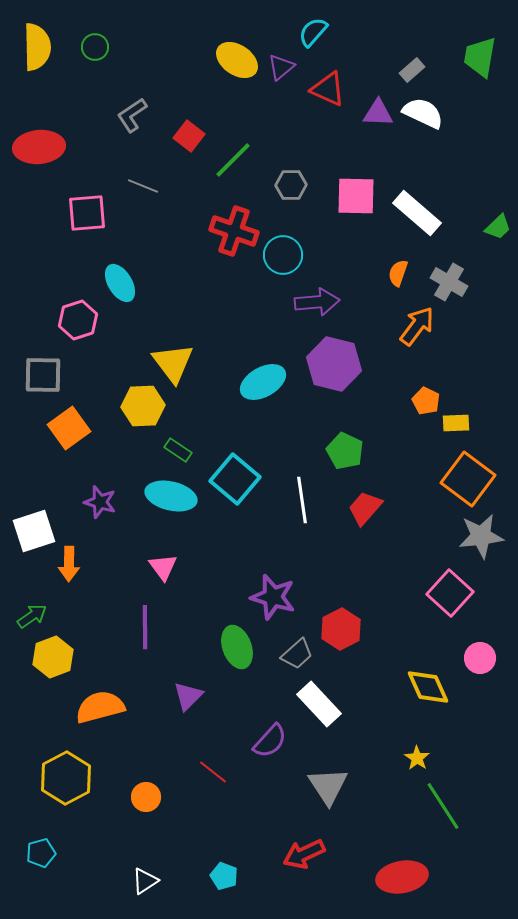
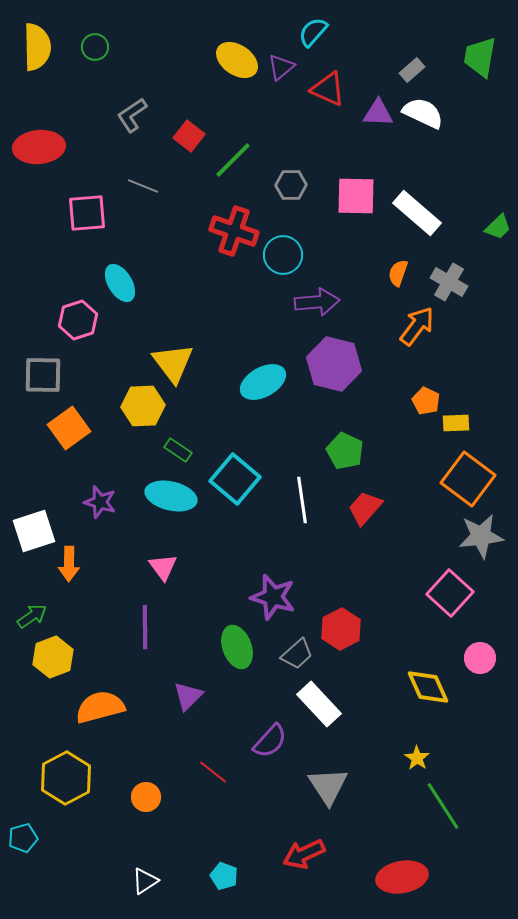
cyan pentagon at (41, 853): moved 18 px left, 15 px up
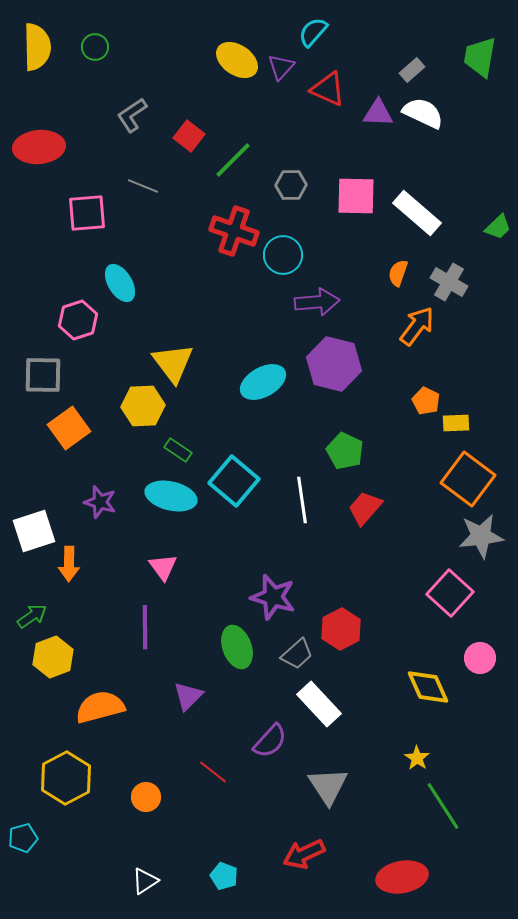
purple triangle at (281, 67): rotated 8 degrees counterclockwise
cyan square at (235, 479): moved 1 px left, 2 px down
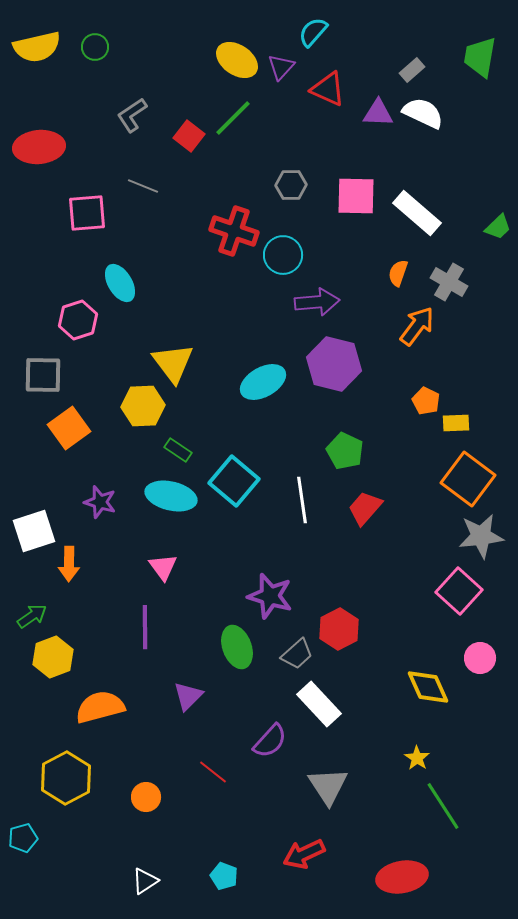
yellow semicircle at (37, 47): rotated 78 degrees clockwise
green line at (233, 160): moved 42 px up
pink square at (450, 593): moved 9 px right, 2 px up
purple star at (273, 597): moved 3 px left, 1 px up
red hexagon at (341, 629): moved 2 px left
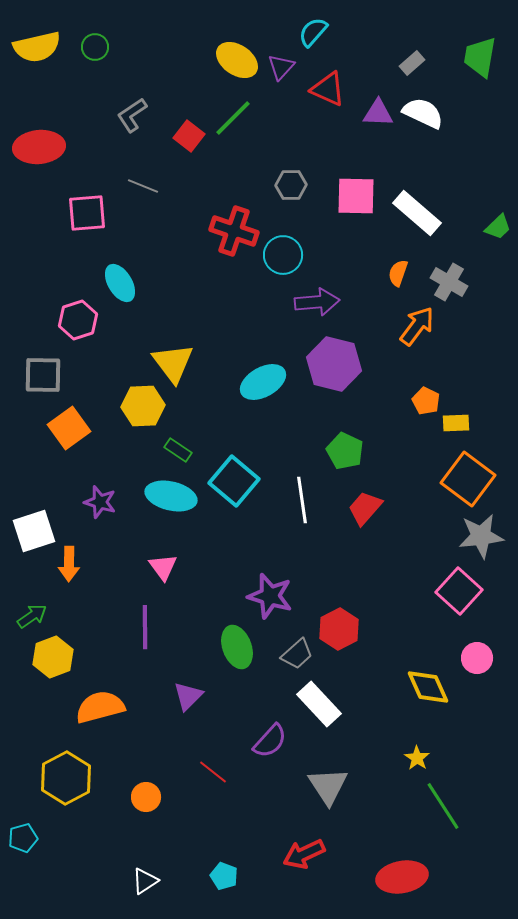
gray rectangle at (412, 70): moved 7 px up
pink circle at (480, 658): moved 3 px left
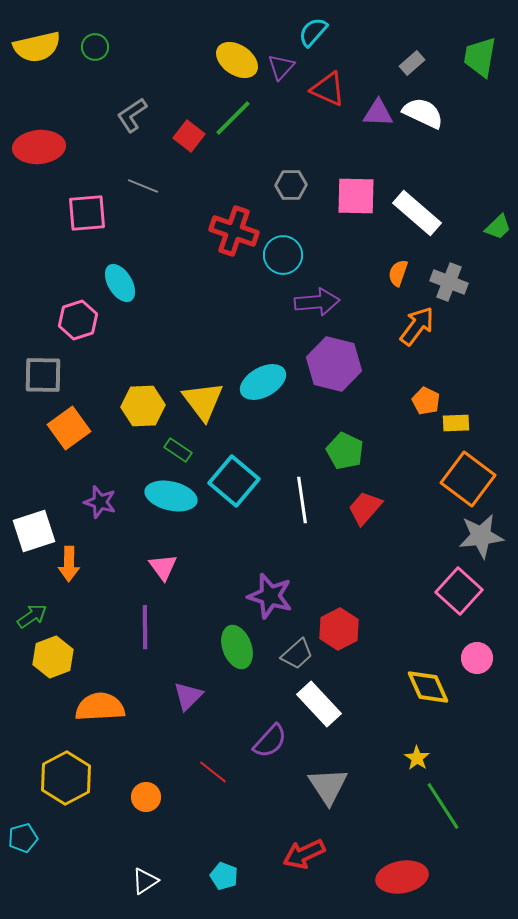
gray cross at (449, 282): rotated 9 degrees counterclockwise
yellow triangle at (173, 363): moved 30 px right, 38 px down
orange semicircle at (100, 707): rotated 12 degrees clockwise
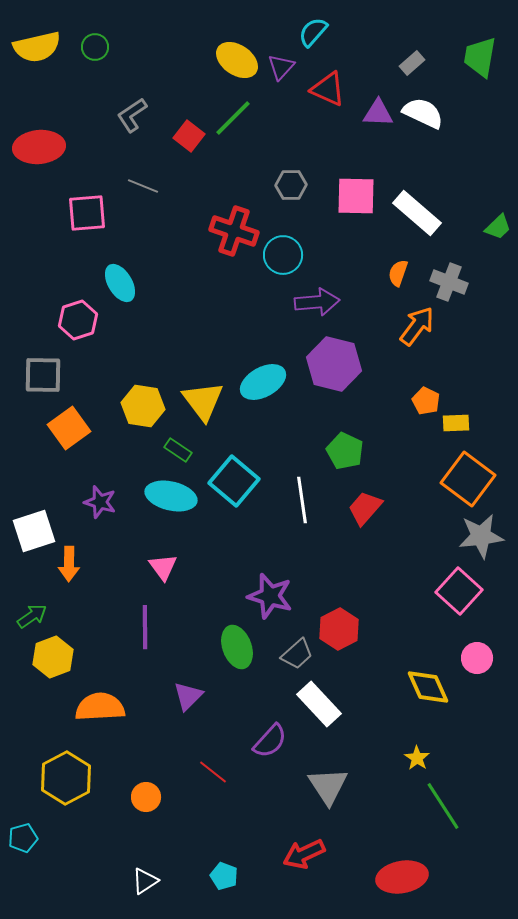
yellow hexagon at (143, 406): rotated 12 degrees clockwise
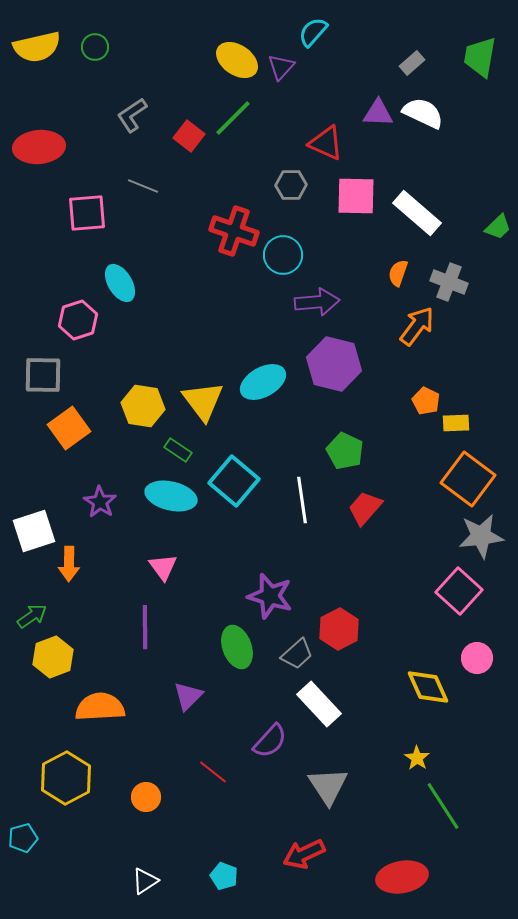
red triangle at (328, 89): moved 2 px left, 54 px down
purple star at (100, 502): rotated 16 degrees clockwise
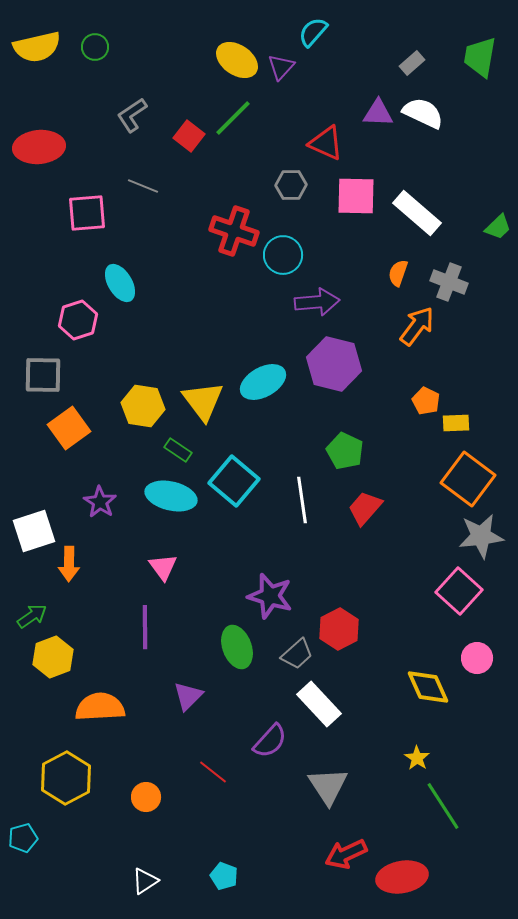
red arrow at (304, 854): moved 42 px right
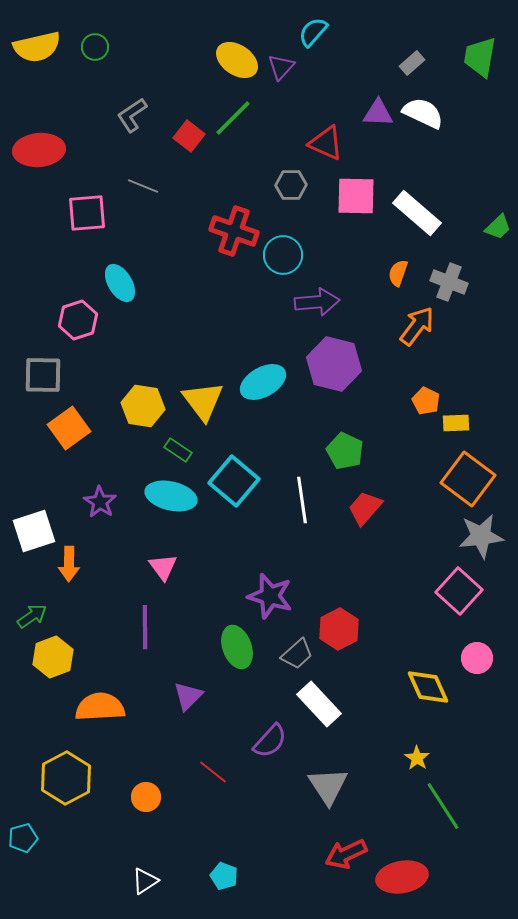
red ellipse at (39, 147): moved 3 px down
